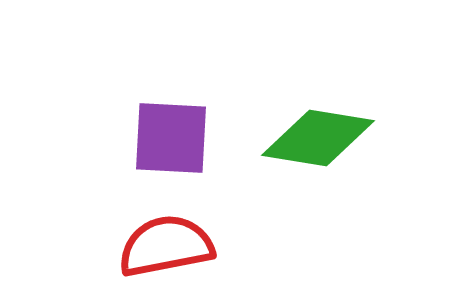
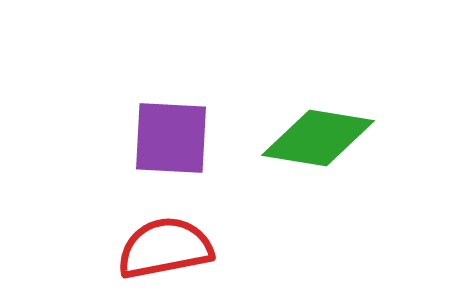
red semicircle: moved 1 px left, 2 px down
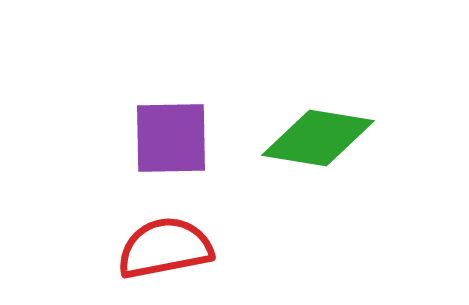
purple square: rotated 4 degrees counterclockwise
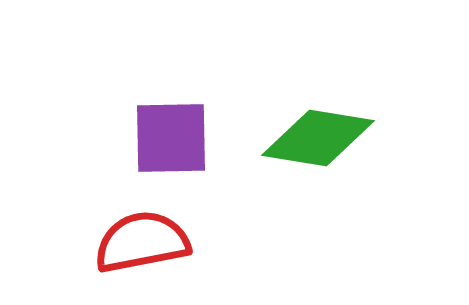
red semicircle: moved 23 px left, 6 px up
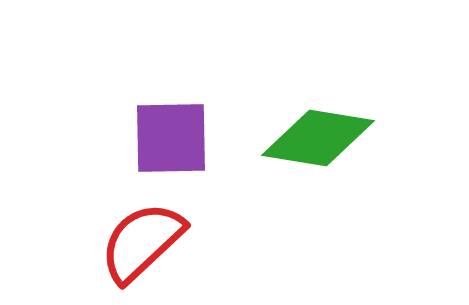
red semicircle: rotated 32 degrees counterclockwise
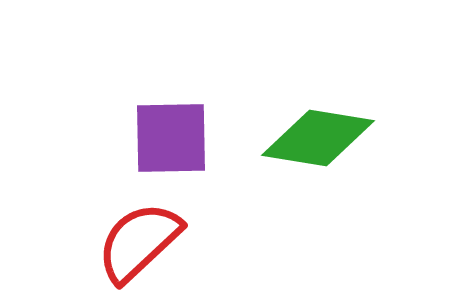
red semicircle: moved 3 px left
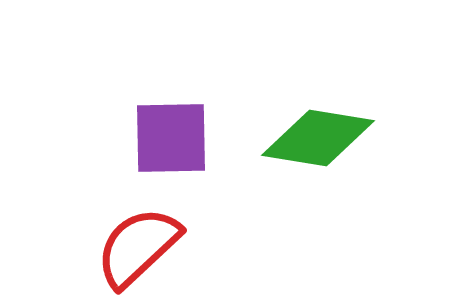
red semicircle: moved 1 px left, 5 px down
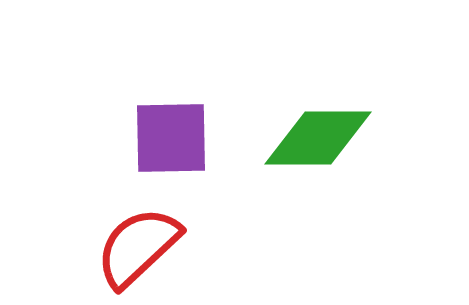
green diamond: rotated 9 degrees counterclockwise
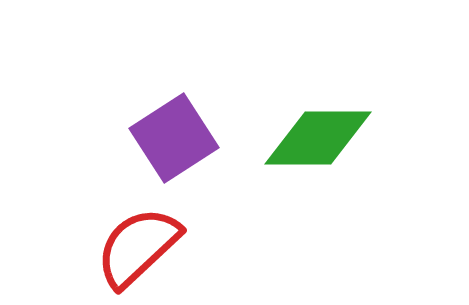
purple square: moved 3 px right; rotated 32 degrees counterclockwise
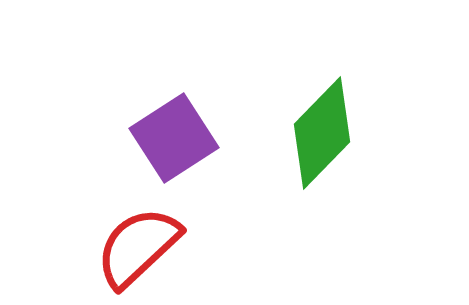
green diamond: moved 4 px right, 5 px up; rotated 46 degrees counterclockwise
